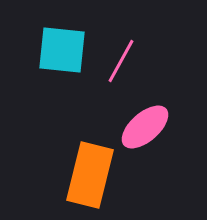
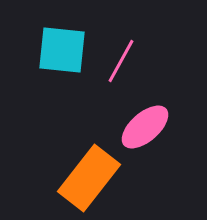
orange rectangle: moved 1 px left, 3 px down; rotated 24 degrees clockwise
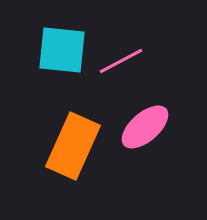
pink line: rotated 33 degrees clockwise
orange rectangle: moved 16 px left, 32 px up; rotated 14 degrees counterclockwise
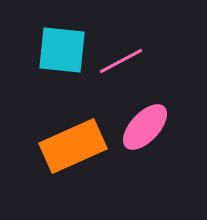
pink ellipse: rotated 6 degrees counterclockwise
orange rectangle: rotated 42 degrees clockwise
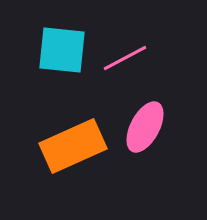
pink line: moved 4 px right, 3 px up
pink ellipse: rotated 15 degrees counterclockwise
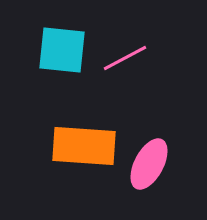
pink ellipse: moved 4 px right, 37 px down
orange rectangle: moved 11 px right; rotated 28 degrees clockwise
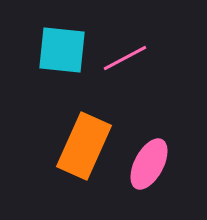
orange rectangle: rotated 70 degrees counterclockwise
